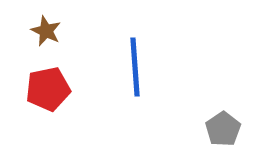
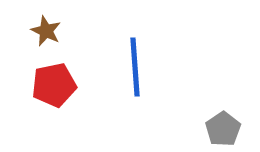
red pentagon: moved 6 px right, 4 px up
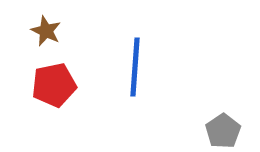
blue line: rotated 8 degrees clockwise
gray pentagon: moved 2 px down
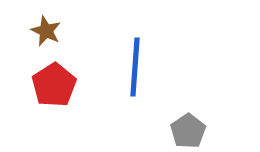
red pentagon: rotated 21 degrees counterclockwise
gray pentagon: moved 35 px left
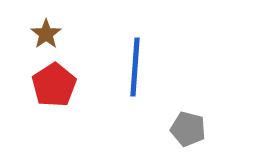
brown star: moved 3 px down; rotated 12 degrees clockwise
gray pentagon: moved 2 px up; rotated 24 degrees counterclockwise
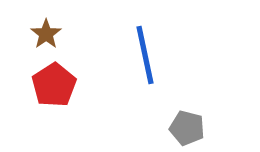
blue line: moved 10 px right, 12 px up; rotated 16 degrees counterclockwise
gray pentagon: moved 1 px left, 1 px up
